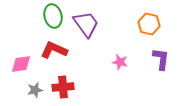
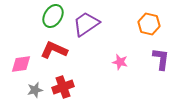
green ellipse: rotated 45 degrees clockwise
purple trapezoid: rotated 88 degrees counterclockwise
red cross: rotated 15 degrees counterclockwise
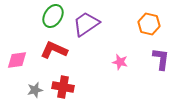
pink diamond: moved 4 px left, 4 px up
red cross: rotated 30 degrees clockwise
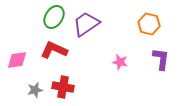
green ellipse: moved 1 px right, 1 px down
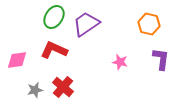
red cross: rotated 30 degrees clockwise
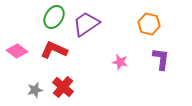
pink diamond: moved 9 px up; rotated 45 degrees clockwise
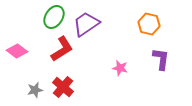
red L-shape: moved 8 px right, 1 px up; rotated 124 degrees clockwise
pink star: moved 6 px down
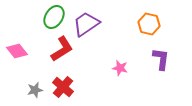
pink diamond: rotated 15 degrees clockwise
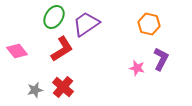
purple L-shape: rotated 20 degrees clockwise
pink star: moved 17 px right
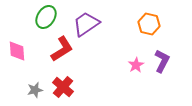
green ellipse: moved 8 px left
pink diamond: rotated 35 degrees clockwise
purple L-shape: moved 1 px right, 2 px down
pink star: moved 1 px left, 3 px up; rotated 28 degrees clockwise
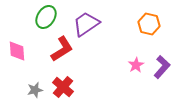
purple L-shape: moved 6 px down; rotated 15 degrees clockwise
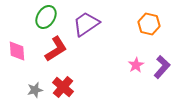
red L-shape: moved 6 px left
